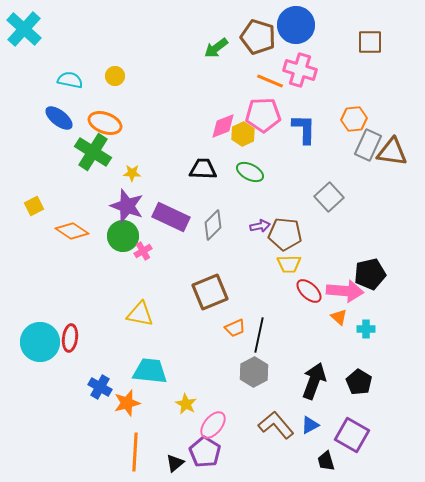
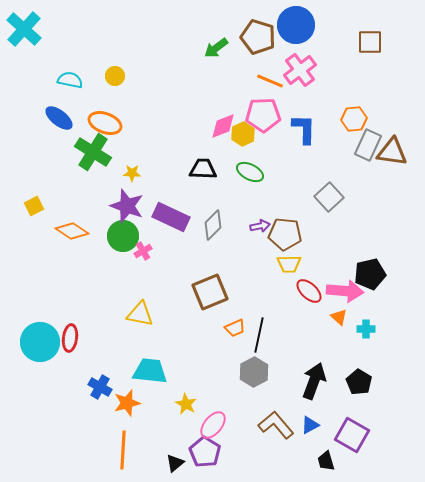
pink cross at (300, 70): rotated 36 degrees clockwise
orange line at (135, 452): moved 12 px left, 2 px up
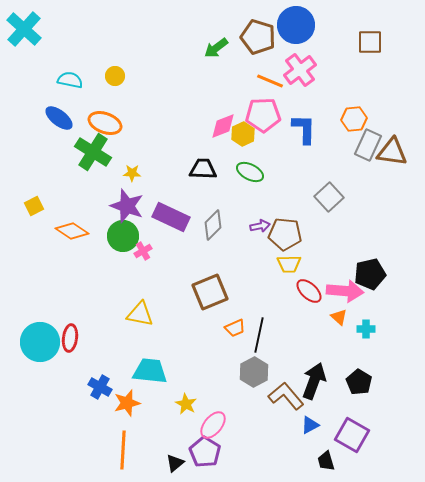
brown L-shape at (276, 425): moved 10 px right, 29 px up
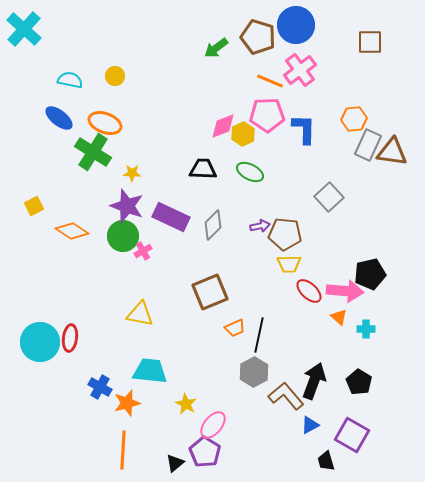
pink pentagon at (263, 115): moved 4 px right
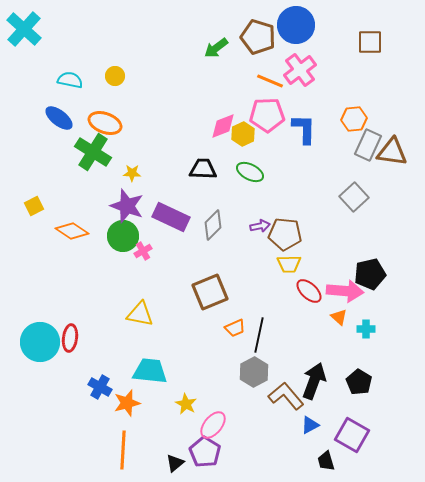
gray square at (329, 197): moved 25 px right
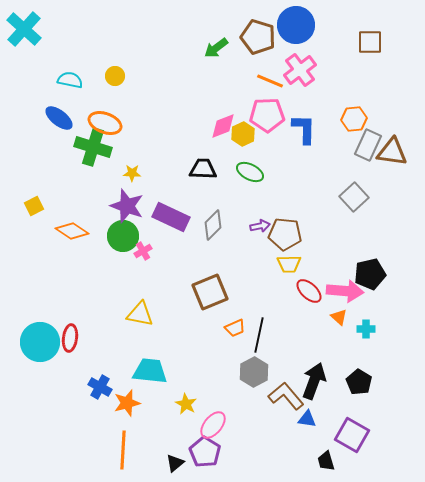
green cross at (93, 152): moved 5 px up; rotated 15 degrees counterclockwise
blue triangle at (310, 425): moved 3 px left, 6 px up; rotated 36 degrees clockwise
